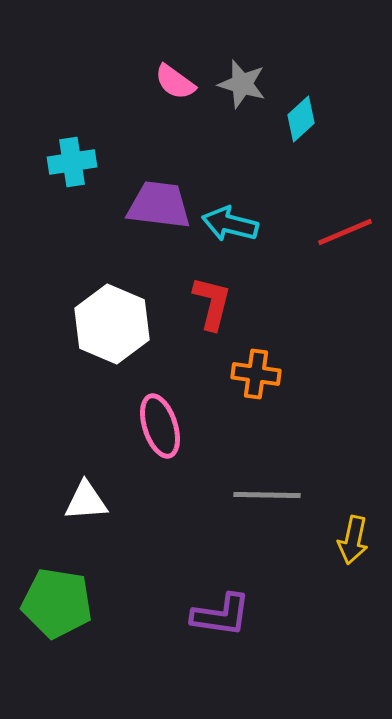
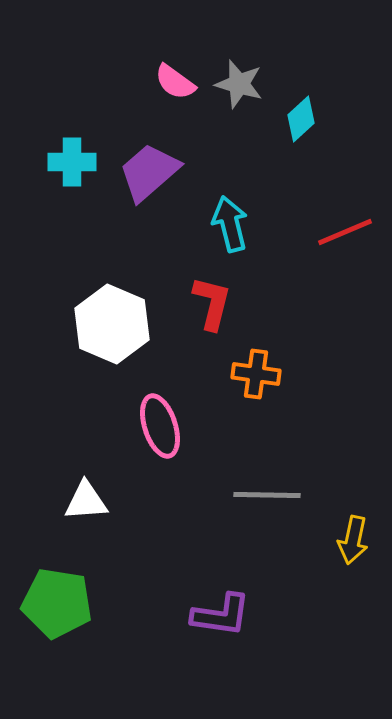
gray star: moved 3 px left
cyan cross: rotated 9 degrees clockwise
purple trapezoid: moved 10 px left, 33 px up; rotated 48 degrees counterclockwise
cyan arrow: rotated 62 degrees clockwise
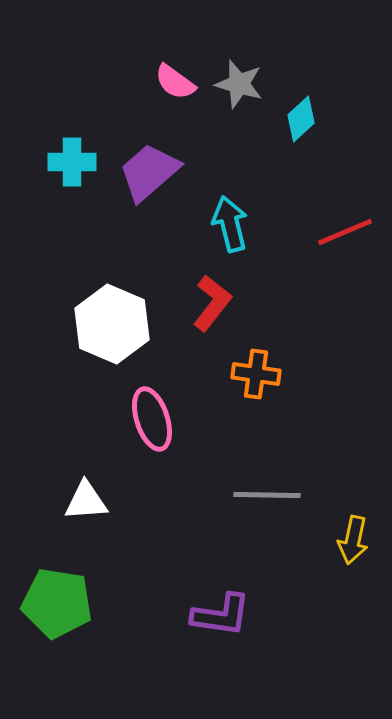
red L-shape: rotated 24 degrees clockwise
pink ellipse: moved 8 px left, 7 px up
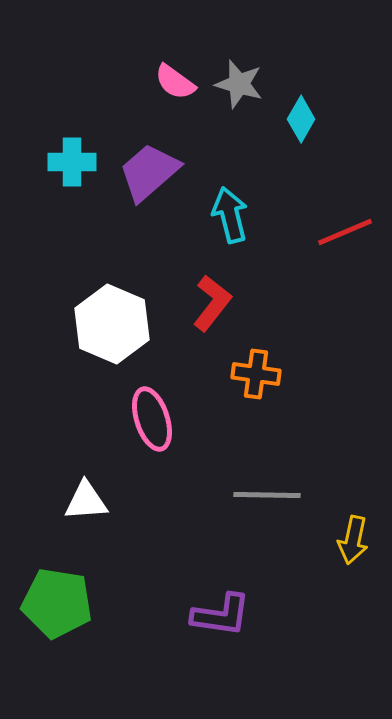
cyan diamond: rotated 18 degrees counterclockwise
cyan arrow: moved 9 px up
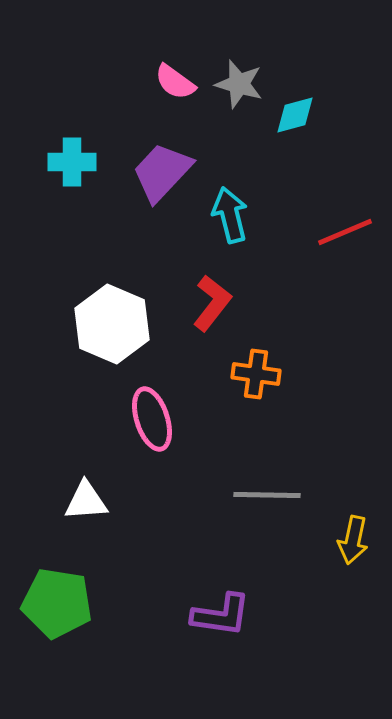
cyan diamond: moved 6 px left, 4 px up; rotated 45 degrees clockwise
purple trapezoid: moved 13 px right; rotated 6 degrees counterclockwise
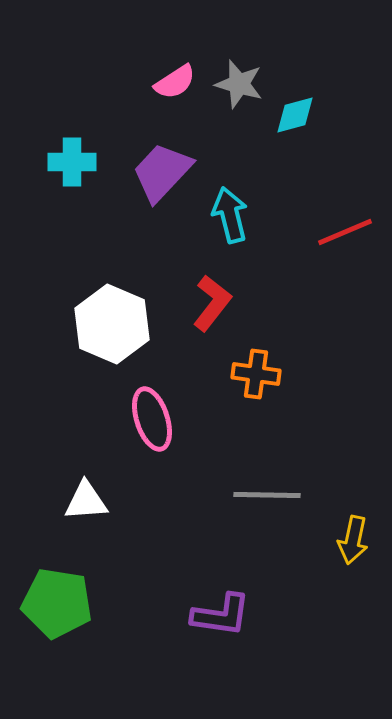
pink semicircle: rotated 69 degrees counterclockwise
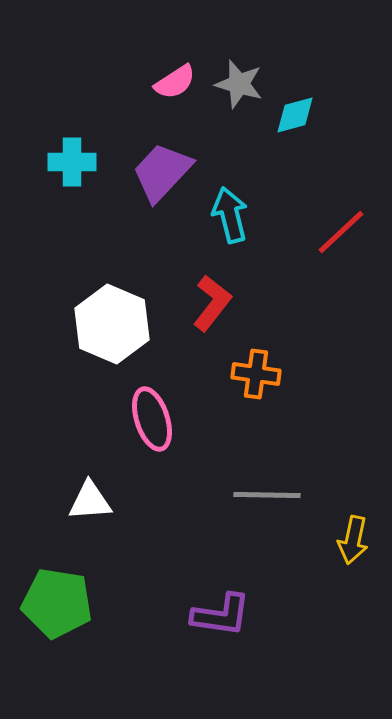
red line: moved 4 px left; rotated 20 degrees counterclockwise
white triangle: moved 4 px right
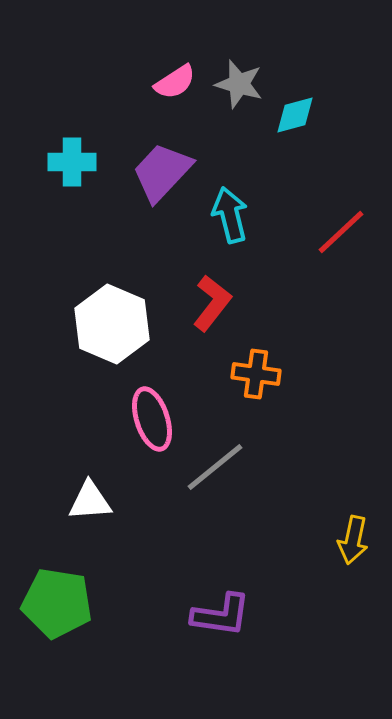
gray line: moved 52 px left, 28 px up; rotated 40 degrees counterclockwise
